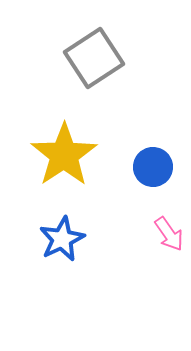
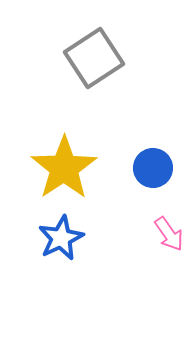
yellow star: moved 13 px down
blue circle: moved 1 px down
blue star: moved 1 px left, 1 px up
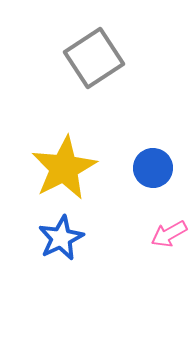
yellow star: rotated 6 degrees clockwise
pink arrow: rotated 96 degrees clockwise
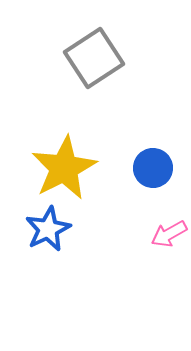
blue star: moved 13 px left, 9 px up
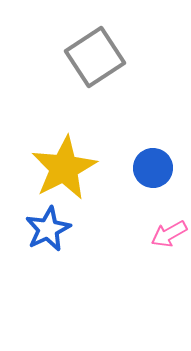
gray square: moved 1 px right, 1 px up
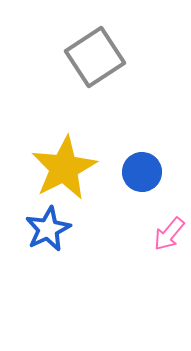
blue circle: moved 11 px left, 4 px down
pink arrow: rotated 21 degrees counterclockwise
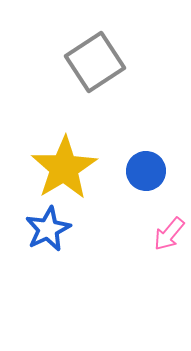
gray square: moved 5 px down
yellow star: rotated 4 degrees counterclockwise
blue circle: moved 4 px right, 1 px up
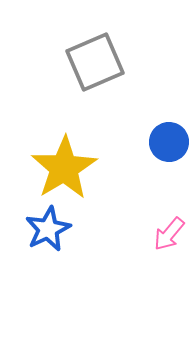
gray square: rotated 10 degrees clockwise
blue circle: moved 23 px right, 29 px up
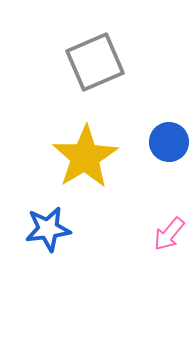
yellow star: moved 21 px right, 11 px up
blue star: rotated 18 degrees clockwise
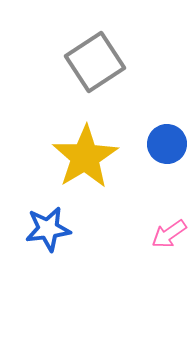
gray square: rotated 10 degrees counterclockwise
blue circle: moved 2 px left, 2 px down
pink arrow: rotated 15 degrees clockwise
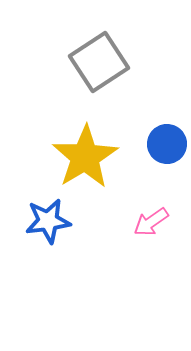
gray square: moved 4 px right
blue star: moved 8 px up
pink arrow: moved 18 px left, 12 px up
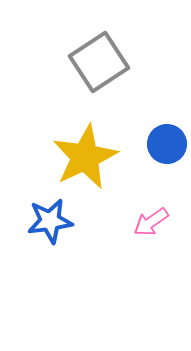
yellow star: rotated 6 degrees clockwise
blue star: moved 2 px right
